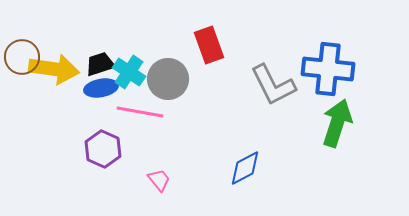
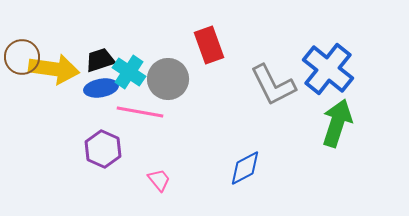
black trapezoid: moved 4 px up
blue cross: rotated 33 degrees clockwise
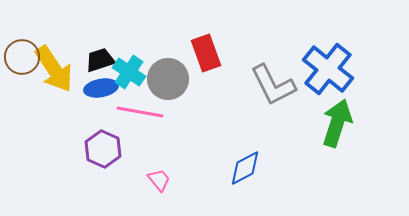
red rectangle: moved 3 px left, 8 px down
yellow arrow: rotated 48 degrees clockwise
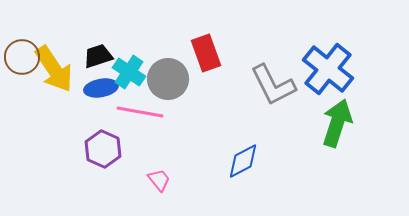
black trapezoid: moved 2 px left, 4 px up
blue diamond: moved 2 px left, 7 px up
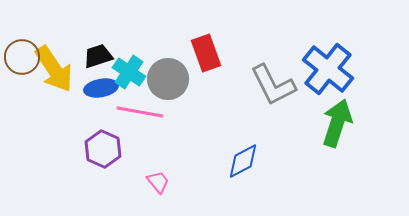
pink trapezoid: moved 1 px left, 2 px down
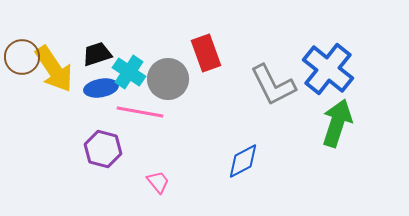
black trapezoid: moved 1 px left, 2 px up
purple hexagon: rotated 9 degrees counterclockwise
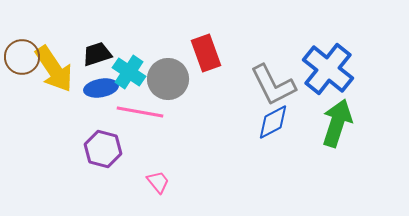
blue diamond: moved 30 px right, 39 px up
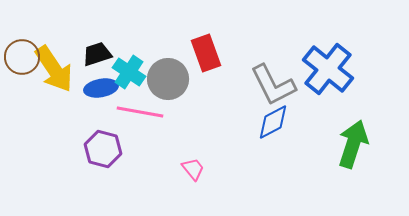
green arrow: moved 16 px right, 21 px down
pink trapezoid: moved 35 px right, 13 px up
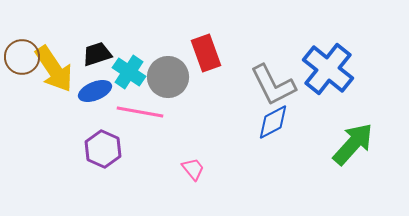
gray circle: moved 2 px up
blue ellipse: moved 6 px left, 3 px down; rotated 12 degrees counterclockwise
green arrow: rotated 24 degrees clockwise
purple hexagon: rotated 9 degrees clockwise
